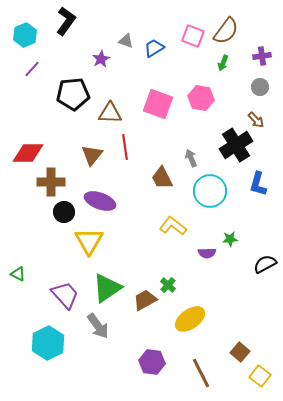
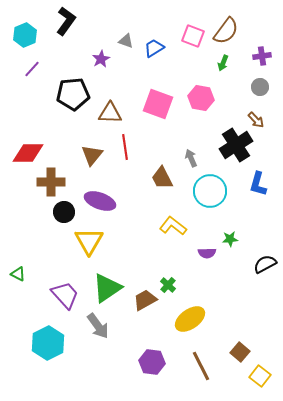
brown line at (201, 373): moved 7 px up
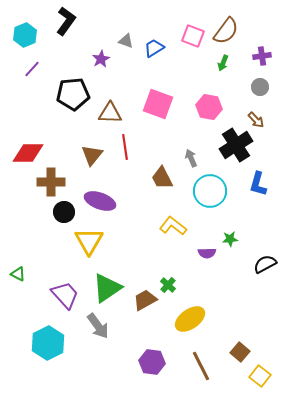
pink hexagon at (201, 98): moved 8 px right, 9 px down
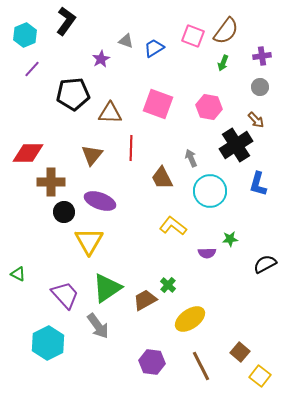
red line at (125, 147): moved 6 px right, 1 px down; rotated 10 degrees clockwise
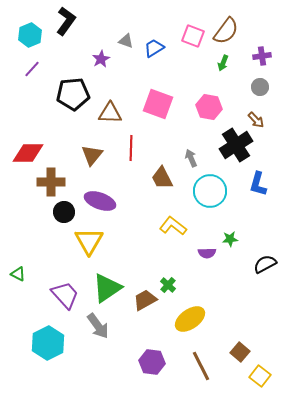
cyan hexagon at (25, 35): moved 5 px right
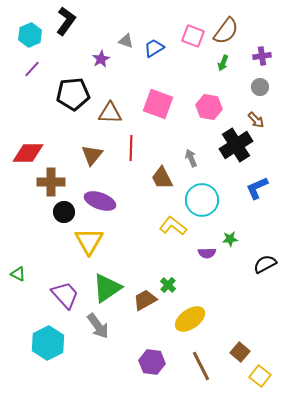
blue L-shape at (258, 184): moved 1 px left, 4 px down; rotated 50 degrees clockwise
cyan circle at (210, 191): moved 8 px left, 9 px down
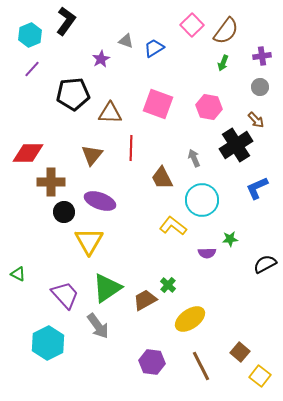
pink square at (193, 36): moved 1 px left, 11 px up; rotated 25 degrees clockwise
gray arrow at (191, 158): moved 3 px right
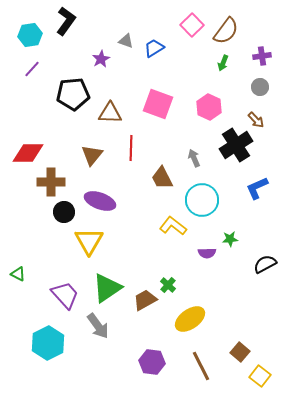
cyan hexagon at (30, 35): rotated 15 degrees clockwise
pink hexagon at (209, 107): rotated 15 degrees clockwise
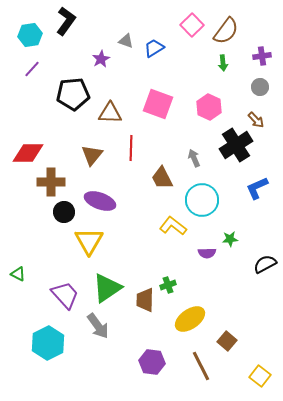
green arrow at (223, 63): rotated 28 degrees counterclockwise
green cross at (168, 285): rotated 28 degrees clockwise
brown trapezoid at (145, 300): rotated 60 degrees counterclockwise
brown square at (240, 352): moved 13 px left, 11 px up
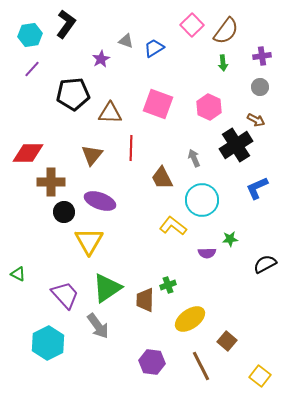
black L-shape at (66, 21): moved 3 px down
brown arrow at (256, 120): rotated 18 degrees counterclockwise
